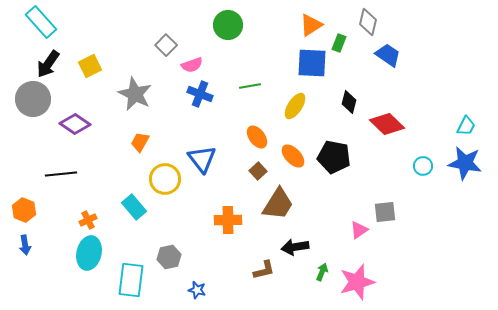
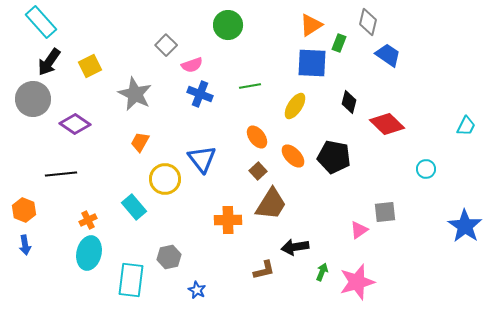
black arrow at (48, 64): moved 1 px right, 2 px up
blue star at (465, 163): moved 63 px down; rotated 24 degrees clockwise
cyan circle at (423, 166): moved 3 px right, 3 px down
brown trapezoid at (278, 204): moved 7 px left
blue star at (197, 290): rotated 12 degrees clockwise
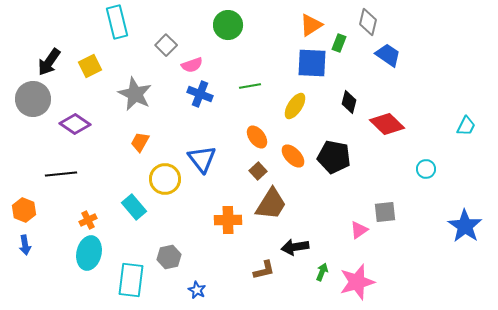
cyan rectangle at (41, 22): moved 76 px right; rotated 28 degrees clockwise
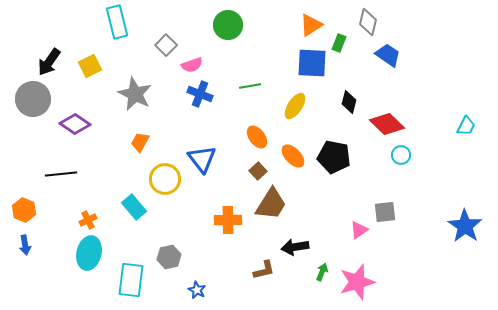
cyan circle at (426, 169): moved 25 px left, 14 px up
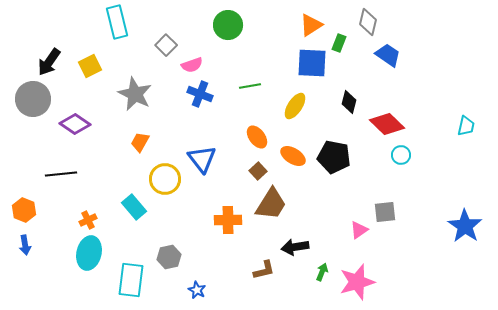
cyan trapezoid at (466, 126): rotated 15 degrees counterclockwise
orange ellipse at (293, 156): rotated 15 degrees counterclockwise
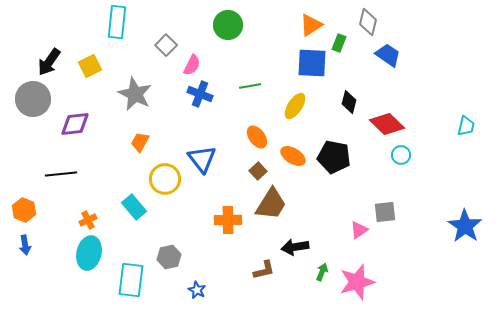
cyan rectangle at (117, 22): rotated 20 degrees clockwise
pink semicircle at (192, 65): rotated 45 degrees counterclockwise
purple diamond at (75, 124): rotated 40 degrees counterclockwise
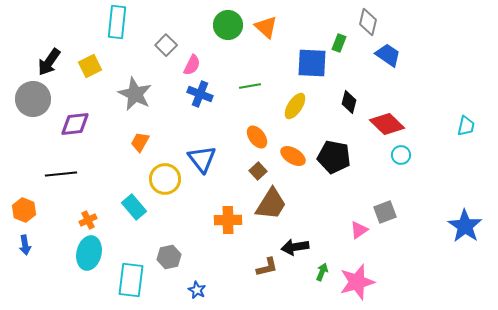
orange triangle at (311, 25): moved 45 px left, 2 px down; rotated 45 degrees counterclockwise
gray square at (385, 212): rotated 15 degrees counterclockwise
brown L-shape at (264, 270): moved 3 px right, 3 px up
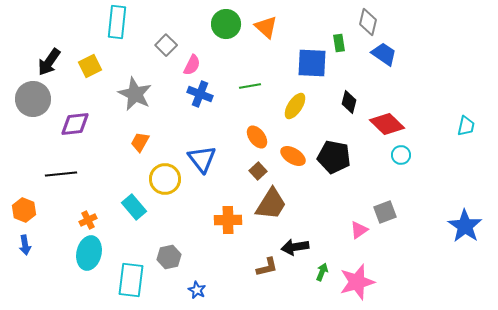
green circle at (228, 25): moved 2 px left, 1 px up
green rectangle at (339, 43): rotated 30 degrees counterclockwise
blue trapezoid at (388, 55): moved 4 px left, 1 px up
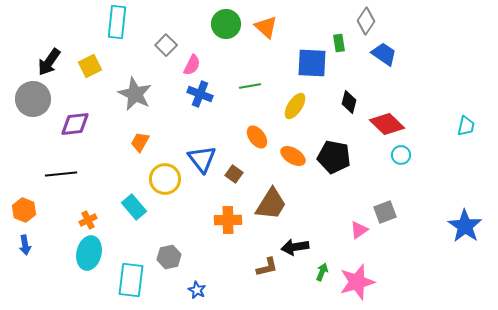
gray diamond at (368, 22): moved 2 px left, 1 px up; rotated 20 degrees clockwise
brown square at (258, 171): moved 24 px left, 3 px down; rotated 12 degrees counterclockwise
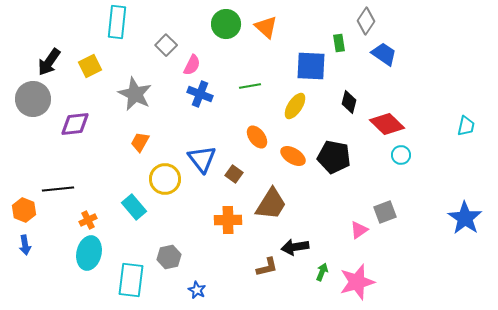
blue square at (312, 63): moved 1 px left, 3 px down
black line at (61, 174): moved 3 px left, 15 px down
blue star at (465, 226): moved 8 px up
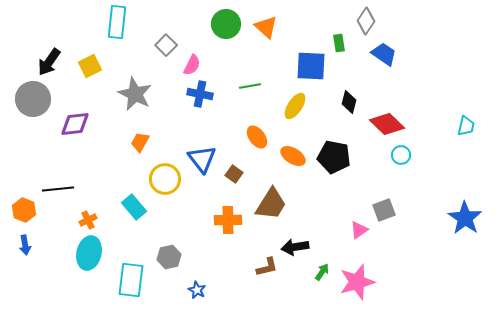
blue cross at (200, 94): rotated 10 degrees counterclockwise
gray square at (385, 212): moved 1 px left, 2 px up
green arrow at (322, 272): rotated 12 degrees clockwise
